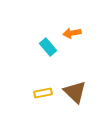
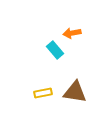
cyan rectangle: moved 7 px right, 3 px down
brown triangle: rotated 35 degrees counterclockwise
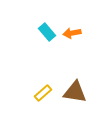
cyan rectangle: moved 8 px left, 18 px up
yellow rectangle: rotated 30 degrees counterclockwise
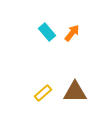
orange arrow: rotated 138 degrees clockwise
brown triangle: rotated 10 degrees counterclockwise
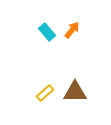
orange arrow: moved 3 px up
yellow rectangle: moved 2 px right
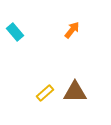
cyan rectangle: moved 32 px left
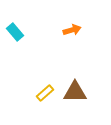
orange arrow: rotated 36 degrees clockwise
